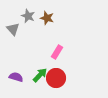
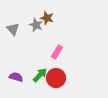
gray star: moved 8 px right, 9 px down
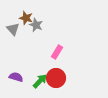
brown star: moved 21 px left
green arrow: moved 6 px down
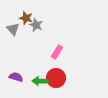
green arrow: rotated 133 degrees counterclockwise
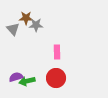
brown star: rotated 16 degrees counterclockwise
gray star: rotated 24 degrees counterclockwise
pink rectangle: rotated 32 degrees counterclockwise
purple semicircle: rotated 32 degrees counterclockwise
green arrow: moved 13 px left; rotated 14 degrees counterclockwise
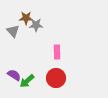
gray triangle: moved 2 px down
purple semicircle: moved 2 px left, 2 px up; rotated 48 degrees clockwise
green arrow: rotated 28 degrees counterclockwise
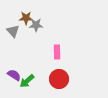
red circle: moved 3 px right, 1 px down
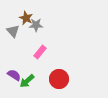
brown star: rotated 24 degrees clockwise
pink rectangle: moved 17 px left; rotated 40 degrees clockwise
